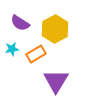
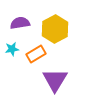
purple semicircle: rotated 138 degrees clockwise
purple triangle: moved 1 px left, 1 px up
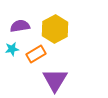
purple semicircle: moved 3 px down
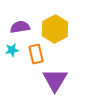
purple semicircle: moved 1 px down
cyan star: moved 1 px down
orange rectangle: rotated 72 degrees counterclockwise
